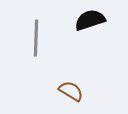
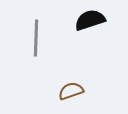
brown semicircle: rotated 50 degrees counterclockwise
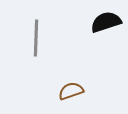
black semicircle: moved 16 px right, 2 px down
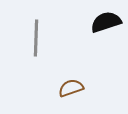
brown semicircle: moved 3 px up
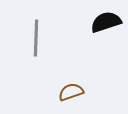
brown semicircle: moved 4 px down
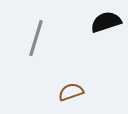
gray line: rotated 15 degrees clockwise
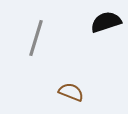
brown semicircle: rotated 40 degrees clockwise
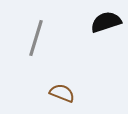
brown semicircle: moved 9 px left, 1 px down
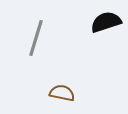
brown semicircle: rotated 10 degrees counterclockwise
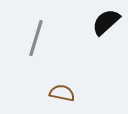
black semicircle: rotated 24 degrees counterclockwise
